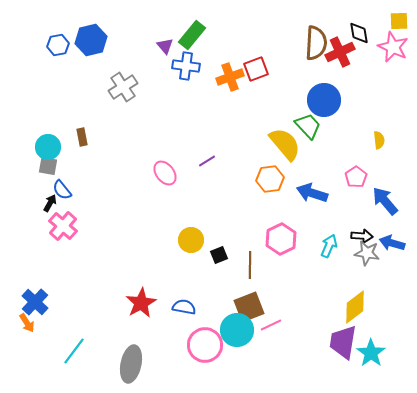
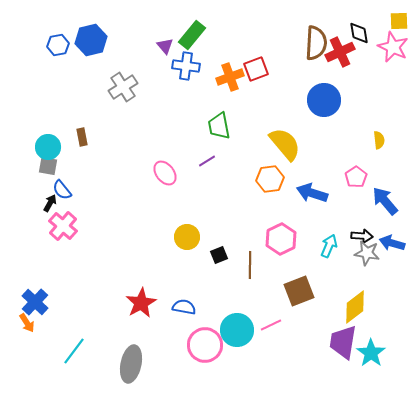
green trapezoid at (308, 126): moved 89 px left; rotated 148 degrees counterclockwise
yellow circle at (191, 240): moved 4 px left, 3 px up
brown square at (249, 307): moved 50 px right, 16 px up
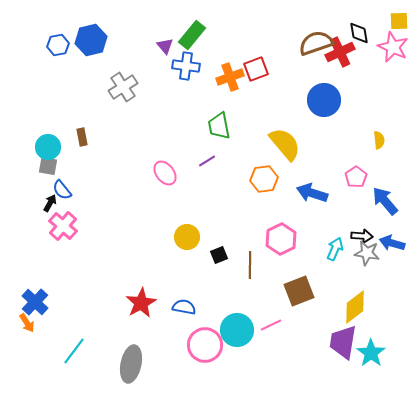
brown semicircle at (316, 43): rotated 112 degrees counterclockwise
orange hexagon at (270, 179): moved 6 px left
cyan arrow at (329, 246): moved 6 px right, 3 px down
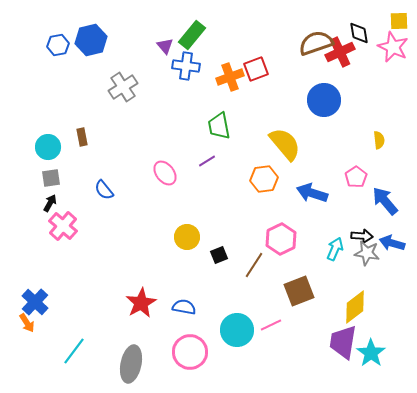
gray square at (48, 166): moved 3 px right, 12 px down; rotated 18 degrees counterclockwise
blue semicircle at (62, 190): moved 42 px right
brown line at (250, 265): moved 4 px right; rotated 32 degrees clockwise
pink circle at (205, 345): moved 15 px left, 7 px down
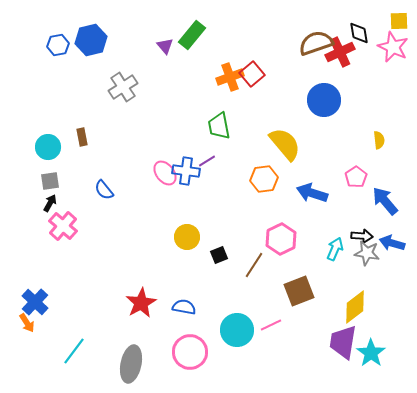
blue cross at (186, 66): moved 105 px down
red square at (256, 69): moved 4 px left, 5 px down; rotated 20 degrees counterclockwise
gray square at (51, 178): moved 1 px left, 3 px down
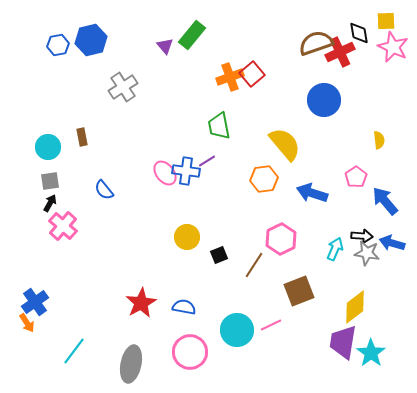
yellow square at (399, 21): moved 13 px left
blue cross at (35, 302): rotated 12 degrees clockwise
